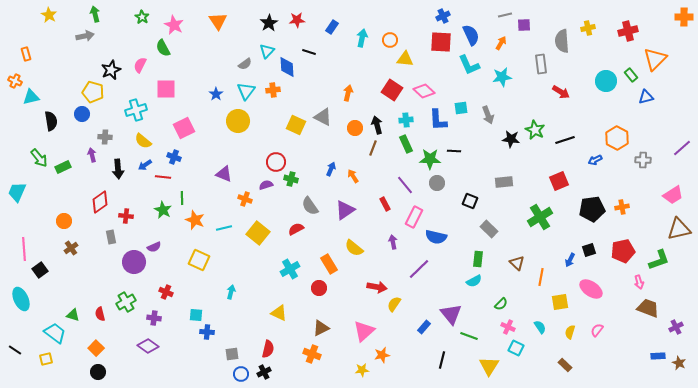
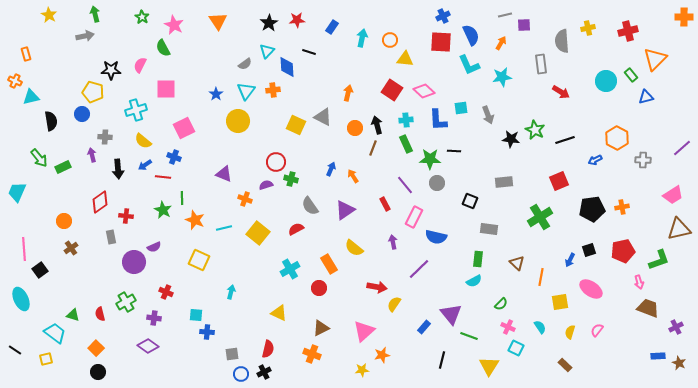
black star at (111, 70): rotated 24 degrees clockwise
gray rectangle at (489, 229): rotated 36 degrees counterclockwise
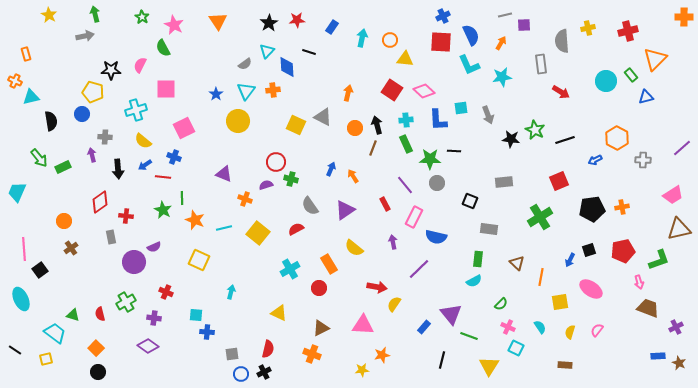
pink triangle at (364, 331): moved 1 px left, 6 px up; rotated 45 degrees clockwise
brown rectangle at (565, 365): rotated 40 degrees counterclockwise
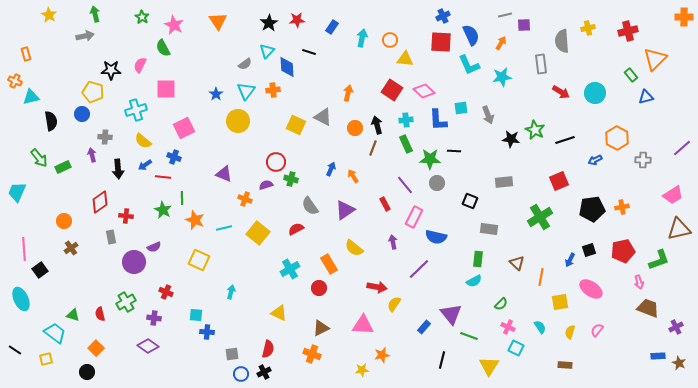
cyan circle at (606, 81): moved 11 px left, 12 px down
black circle at (98, 372): moved 11 px left
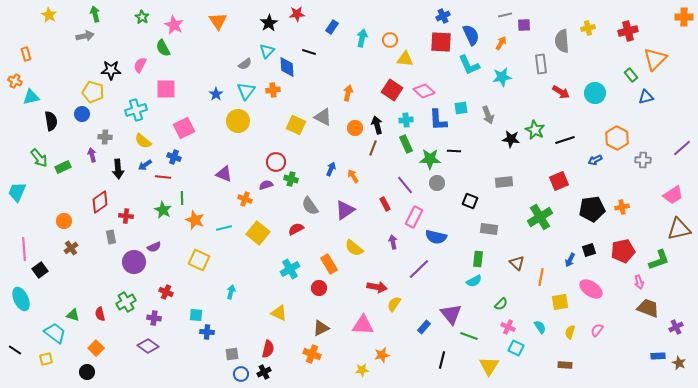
red star at (297, 20): moved 6 px up
